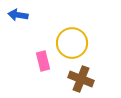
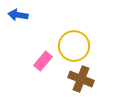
yellow circle: moved 2 px right, 3 px down
pink rectangle: rotated 54 degrees clockwise
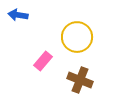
yellow circle: moved 3 px right, 9 px up
brown cross: moved 1 px left, 1 px down
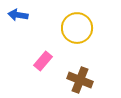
yellow circle: moved 9 px up
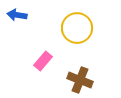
blue arrow: moved 1 px left
